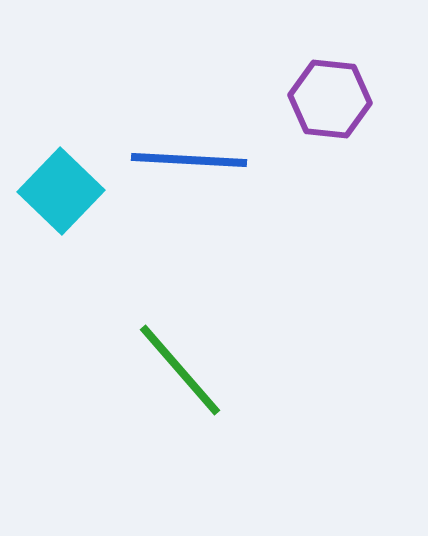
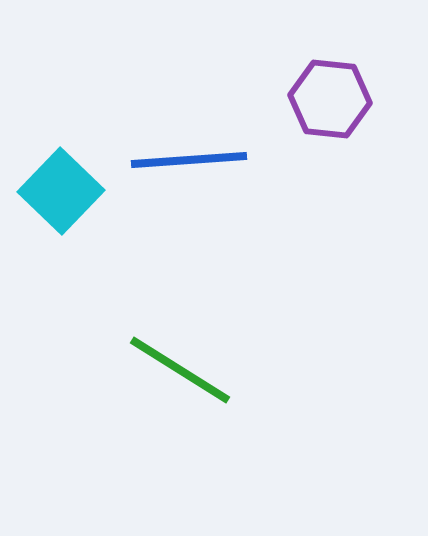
blue line: rotated 7 degrees counterclockwise
green line: rotated 17 degrees counterclockwise
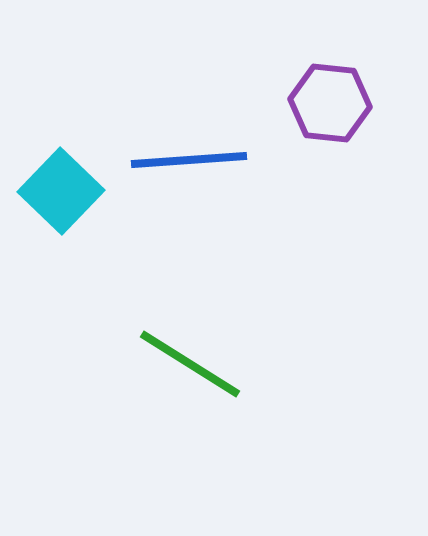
purple hexagon: moved 4 px down
green line: moved 10 px right, 6 px up
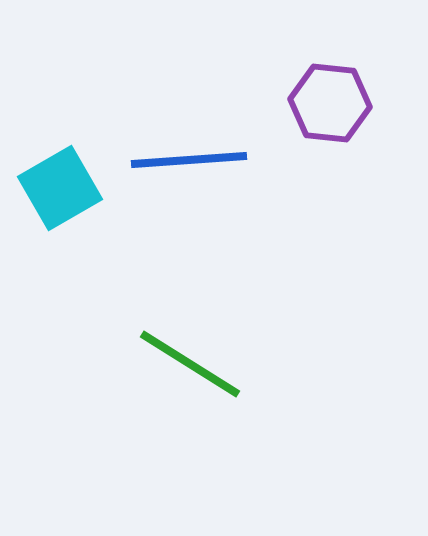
cyan square: moved 1 px left, 3 px up; rotated 16 degrees clockwise
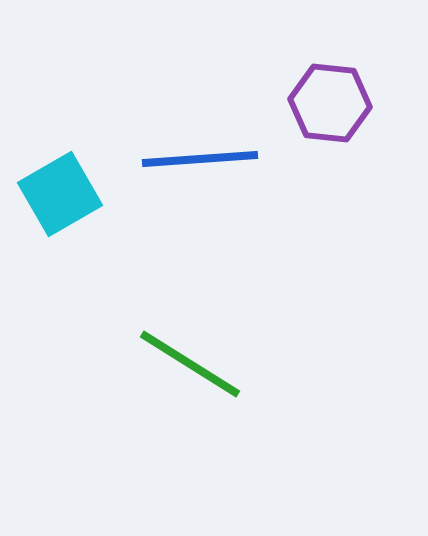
blue line: moved 11 px right, 1 px up
cyan square: moved 6 px down
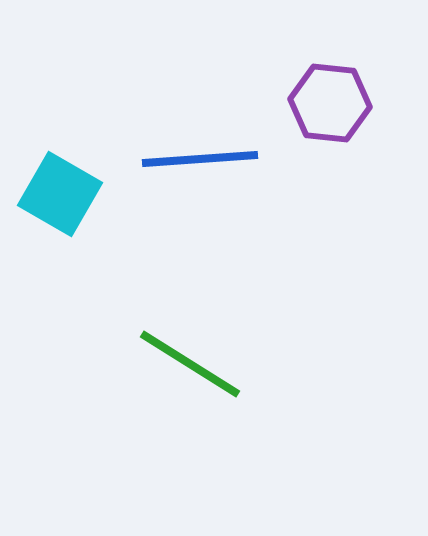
cyan square: rotated 30 degrees counterclockwise
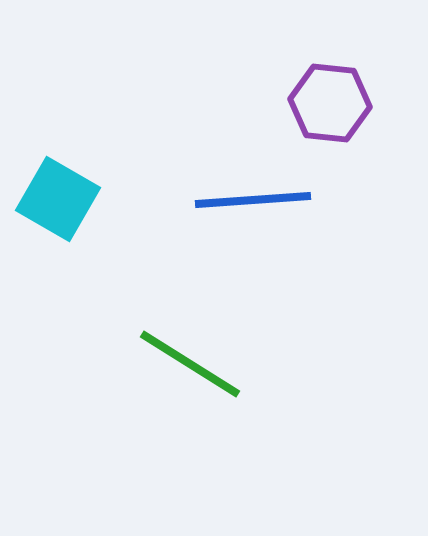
blue line: moved 53 px right, 41 px down
cyan square: moved 2 px left, 5 px down
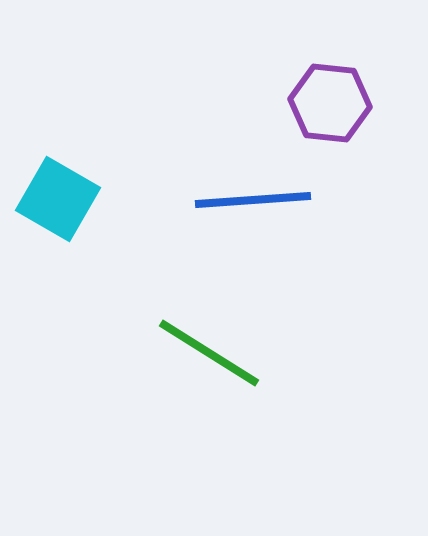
green line: moved 19 px right, 11 px up
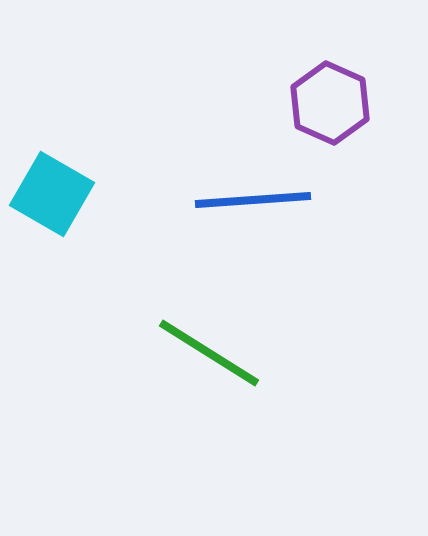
purple hexagon: rotated 18 degrees clockwise
cyan square: moved 6 px left, 5 px up
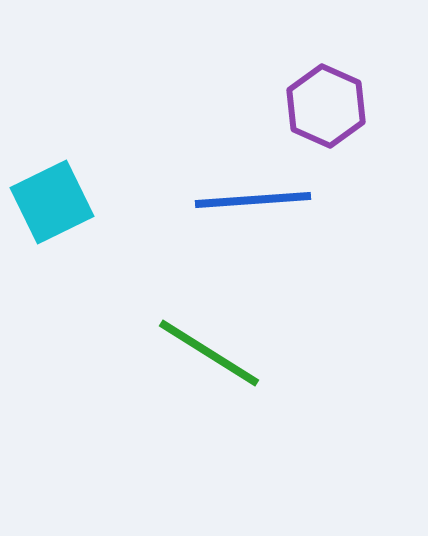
purple hexagon: moved 4 px left, 3 px down
cyan square: moved 8 px down; rotated 34 degrees clockwise
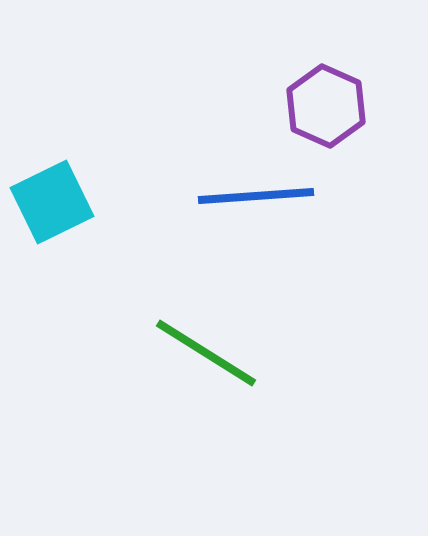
blue line: moved 3 px right, 4 px up
green line: moved 3 px left
